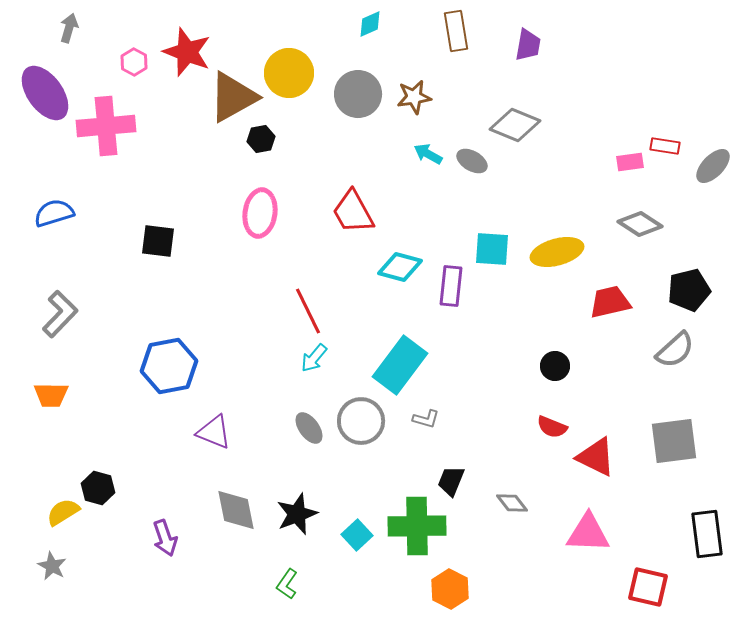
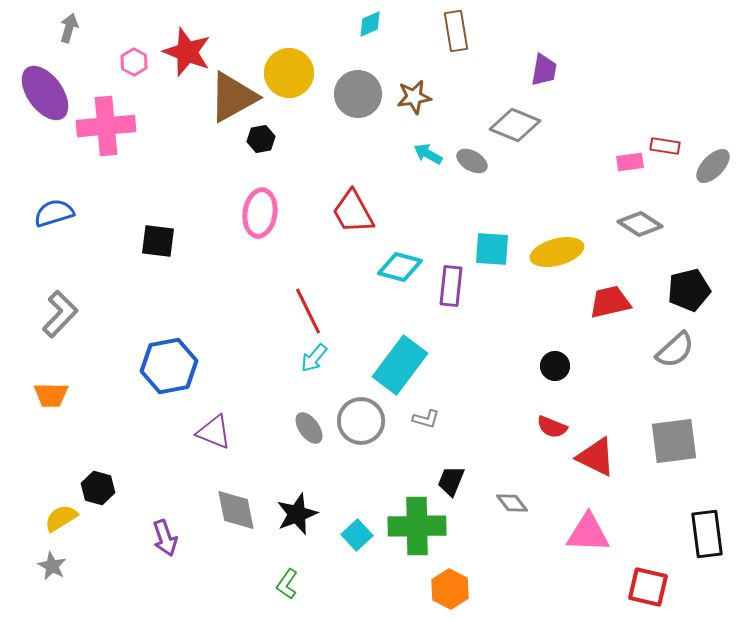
purple trapezoid at (528, 45): moved 16 px right, 25 px down
yellow semicircle at (63, 512): moved 2 px left, 6 px down
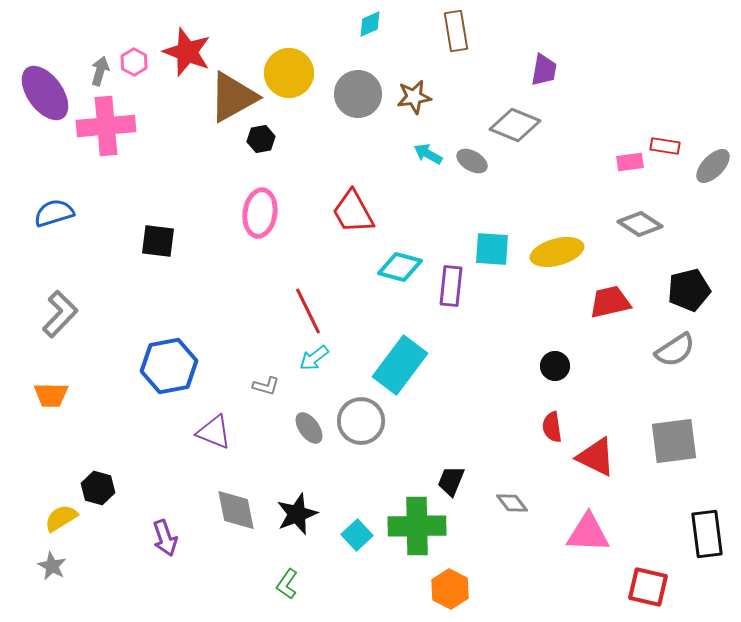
gray arrow at (69, 28): moved 31 px right, 43 px down
gray semicircle at (675, 350): rotated 9 degrees clockwise
cyan arrow at (314, 358): rotated 12 degrees clockwise
gray L-shape at (426, 419): moved 160 px left, 33 px up
red semicircle at (552, 427): rotated 60 degrees clockwise
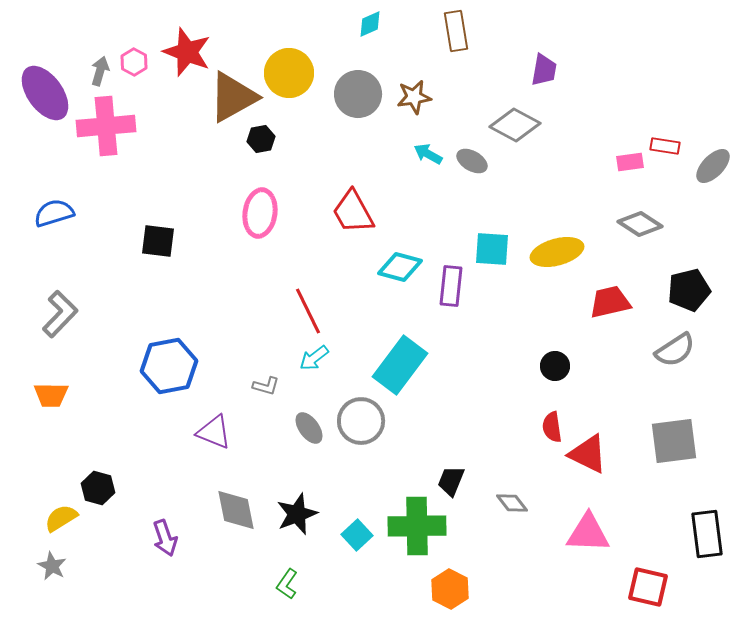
gray diamond at (515, 125): rotated 6 degrees clockwise
red triangle at (596, 457): moved 8 px left, 3 px up
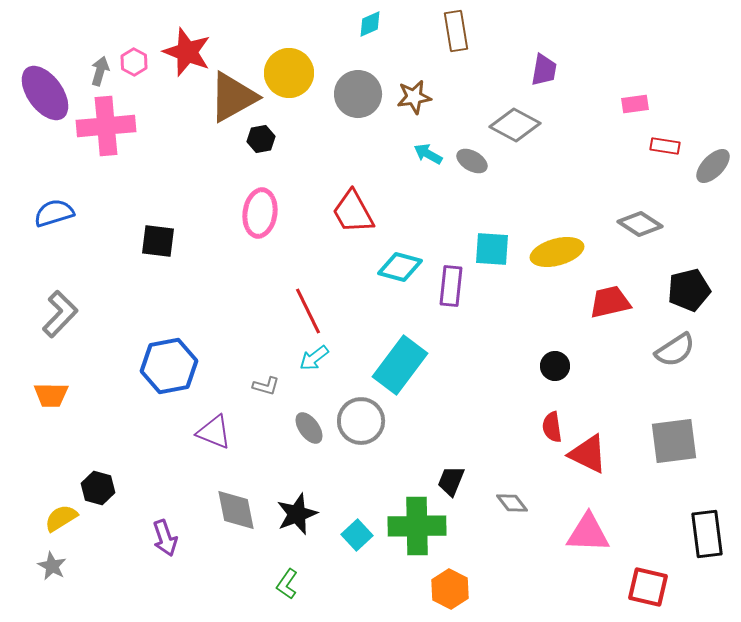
pink rectangle at (630, 162): moved 5 px right, 58 px up
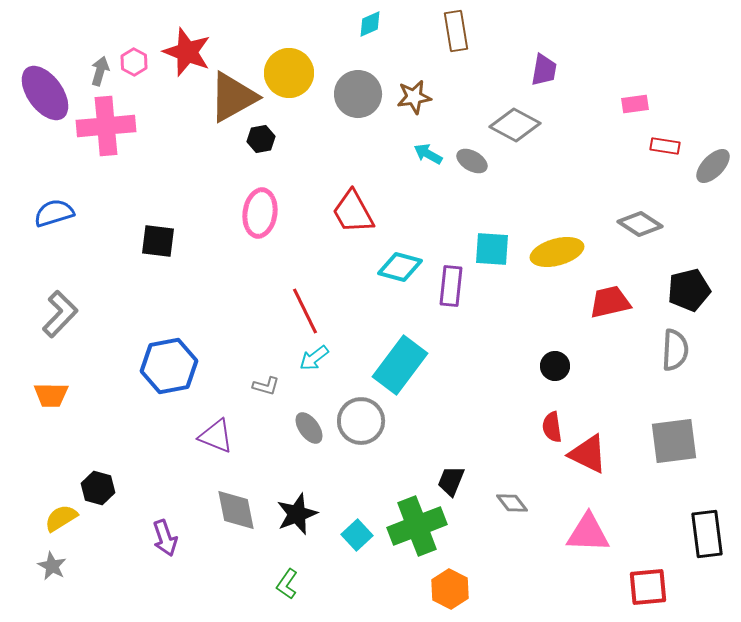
red line at (308, 311): moved 3 px left
gray semicircle at (675, 350): rotated 54 degrees counterclockwise
purple triangle at (214, 432): moved 2 px right, 4 px down
green cross at (417, 526): rotated 20 degrees counterclockwise
red square at (648, 587): rotated 18 degrees counterclockwise
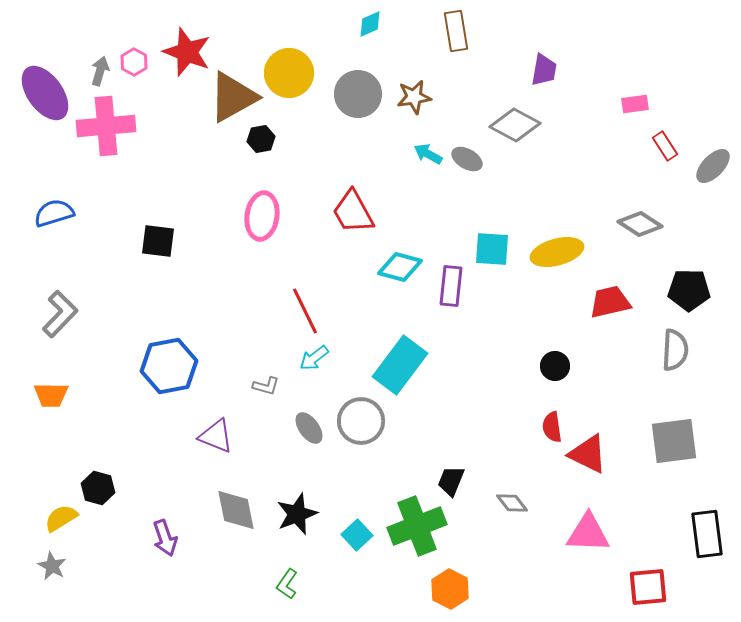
red rectangle at (665, 146): rotated 48 degrees clockwise
gray ellipse at (472, 161): moved 5 px left, 2 px up
pink ellipse at (260, 213): moved 2 px right, 3 px down
black pentagon at (689, 290): rotated 15 degrees clockwise
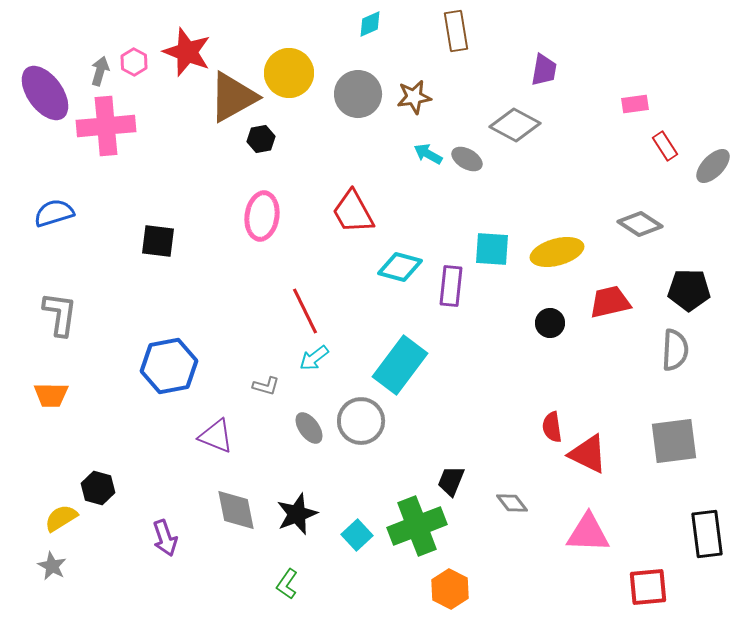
gray L-shape at (60, 314): rotated 36 degrees counterclockwise
black circle at (555, 366): moved 5 px left, 43 px up
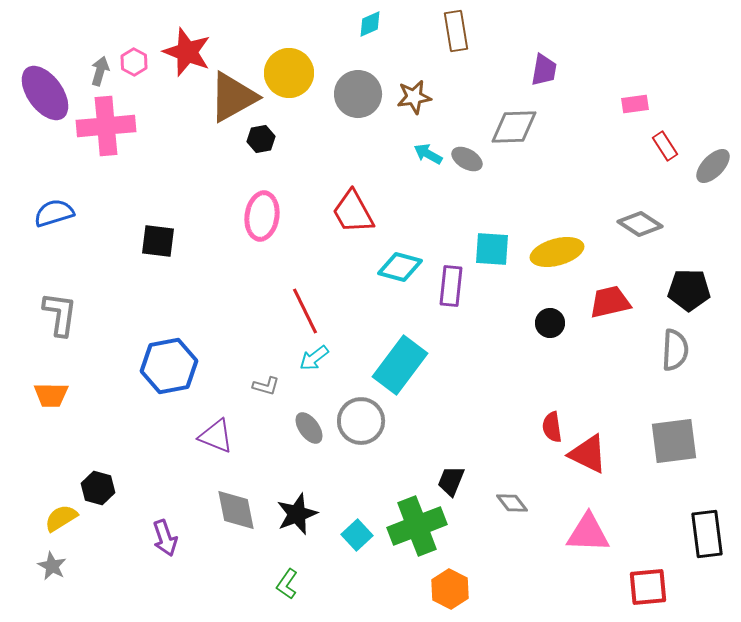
gray diamond at (515, 125): moved 1 px left, 2 px down; rotated 30 degrees counterclockwise
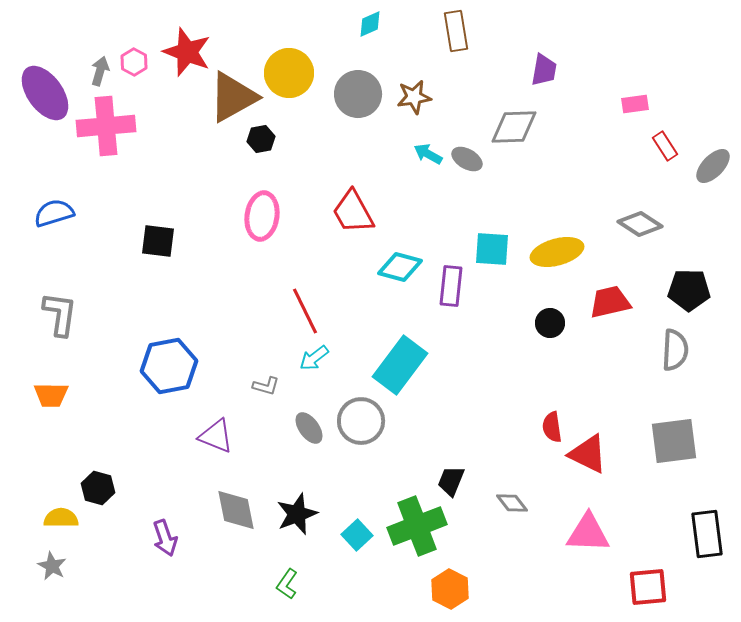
yellow semicircle at (61, 518): rotated 32 degrees clockwise
